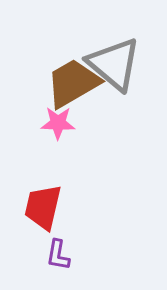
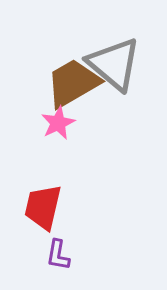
pink star: rotated 28 degrees counterclockwise
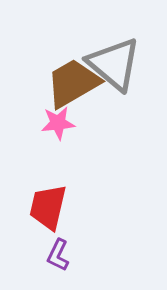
pink star: rotated 20 degrees clockwise
red trapezoid: moved 5 px right
purple L-shape: rotated 16 degrees clockwise
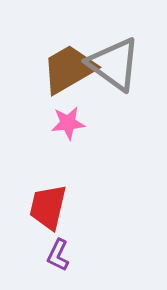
gray triangle: rotated 4 degrees counterclockwise
brown trapezoid: moved 4 px left, 14 px up
pink star: moved 10 px right
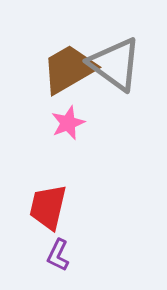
gray triangle: moved 1 px right
pink star: rotated 16 degrees counterclockwise
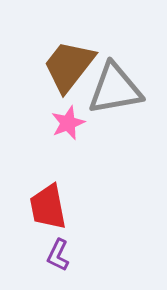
gray triangle: moved 25 px down; rotated 46 degrees counterclockwise
brown trapezoid: moved 3 px up; rotated 22 degrees counterclockwise
red trapezoid: rotated 24 degrees counterclockwise
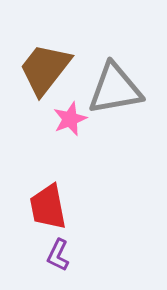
brown trapezoid: moved 24 px left, 3 px down
pink star: moved 2 px right, 4 px up
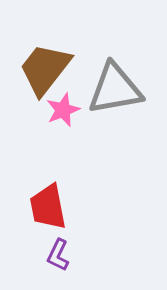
pink star: moved 7 px left, 9 px up
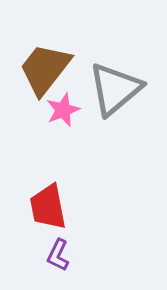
gray triangle: rotated 30 degrees counterclockwise
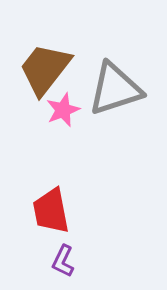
gray triangle: rotated 22 degrees clockwise
red trapezoid: moved 3 px right, 4 px down
purple L-shape: moved 5 px right, 6 px down
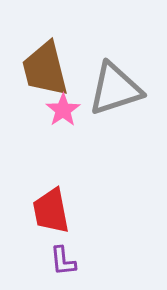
brown trapezoid: rotated 52 degrees counterclockwise
pink star: rotated 12 degrees counterclockwise
purple L-shape: rotated 32 degrees counterclockwise
